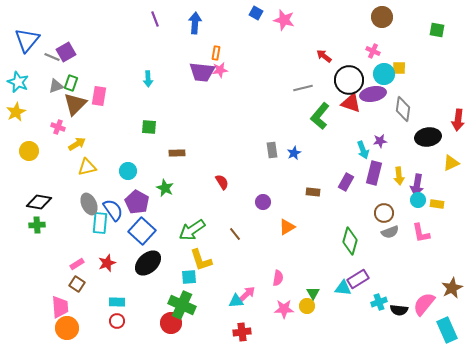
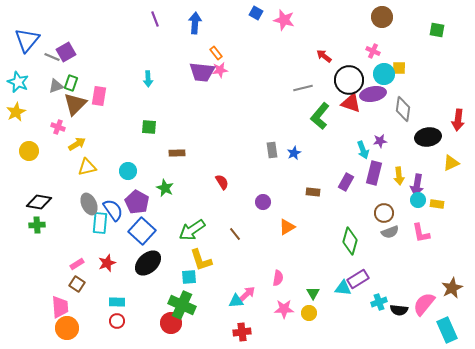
orange rectangle at (216, 53): rotated 48 degrees counterclockwise
yellow circle at (307, 306): moved 2 px right, 7 px down
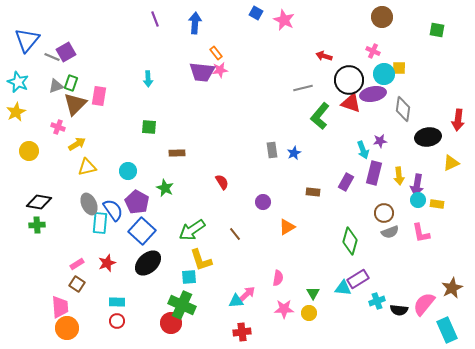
pink star at (284, 20): rotated 10 degrees clockwise
red arrow at (324, 56): rotated 21 degrees counterclockwise
cyan cross at (379, 302): moved 2 px left, 1 px up
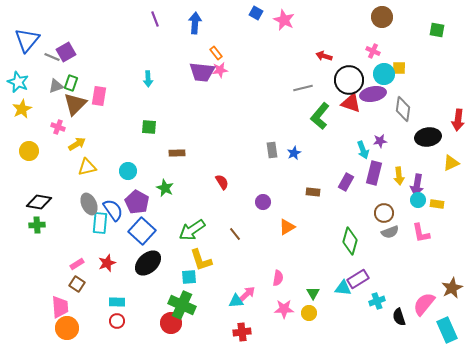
yellow star at (16, 112): moved 6 px right, 3 px up
black semicircle at (399, 310): moved 7 px down; rotated 66 degrees clockwise
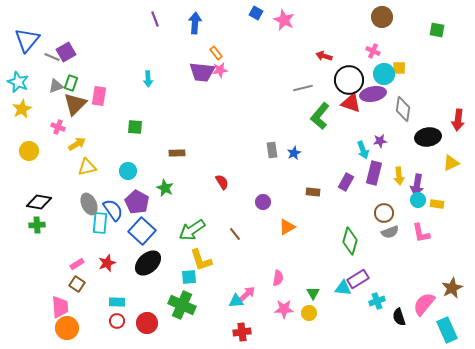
green square at (149, 127): moved 14 px left
red circle at (171, 323): moved 24 px left
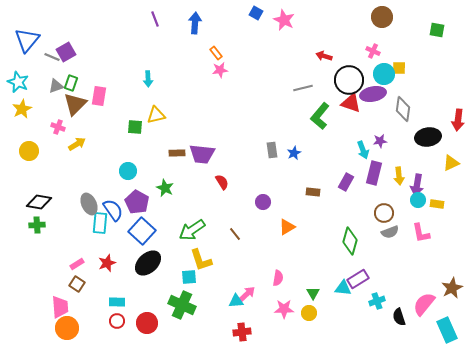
purple trapezoid at (202, 72): moved 82 px down
yellow triangle at (87, 167): moved 69 px right, 52 px up
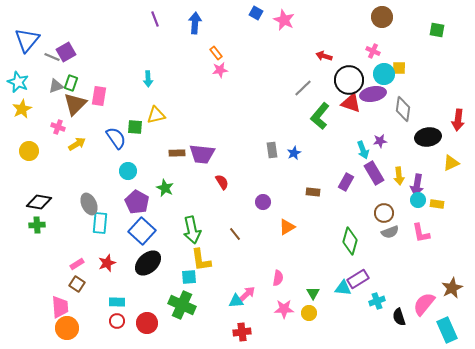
gray line at (303, 88): rotated 30 degrees counterclockwise
purple rectangle at (374, 173): rotated 45 degrees counterclockwise
blue semicircle at (113, 210): moved 3 px right, 72 px up
green arrow at (192, 230): rotated 68 degrees counterclockwise
yellow L-shape at (201, 260): rotated 10 degrees clockwise
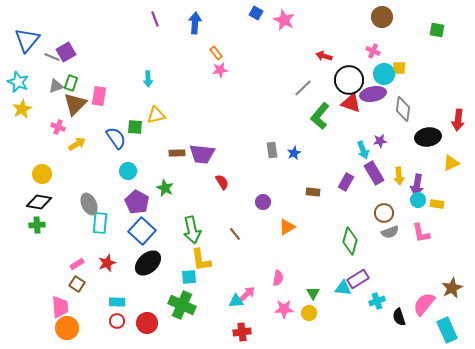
yellow circle at (29, 151): moved 13 px right, 23 px down
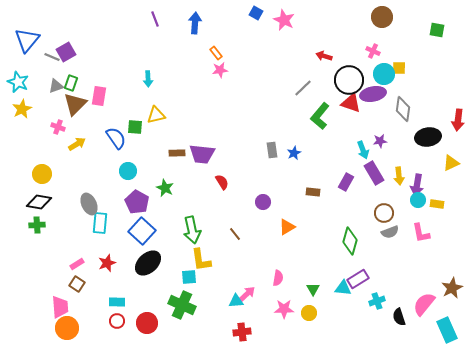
green triangle at (313, 293): moved 4 px up
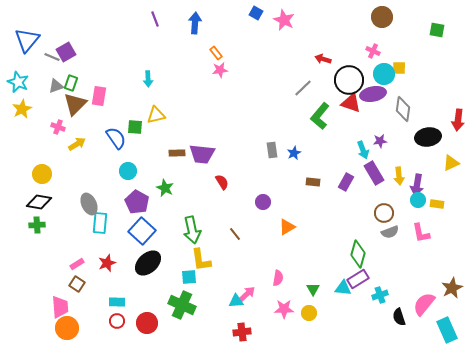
red arrow at (324, 56): moved 1 px left, 3 px down
brown rectangle at (313, 192): moved 10 px up
green diamond at (350, 241): moved 8 px right, 13 px down
cyan cross at (377, 301): moved 3 px right, 6 px up
